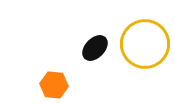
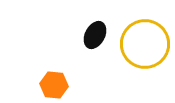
black ellipse: moved 13 px up; rotated 16 degrees counterclockwise
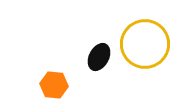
black ellipse: moved 4 px right, 22 px down
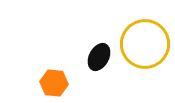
orange hexagon: moved 2 px up
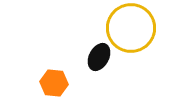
yellow circle: moved 14 px left, 16 px up
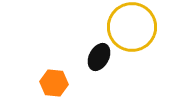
yellow circle: moved 1 px right, 1 px up
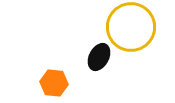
yellow circle: moved 1 px left
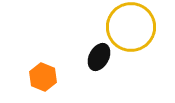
orange hexagon: moved 11 px left, 6 px up; rotated 16 degrees clockwise
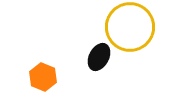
yellow circle: moved 1 px left
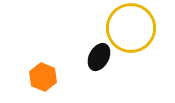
yellow circle: moved 1 px right, 1 px down
